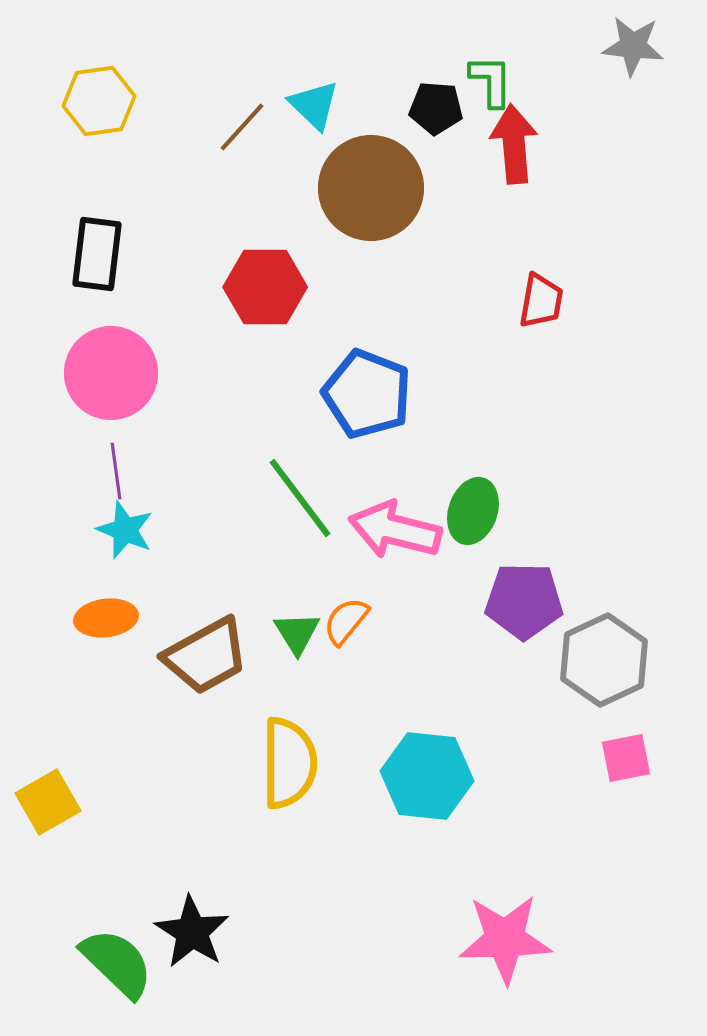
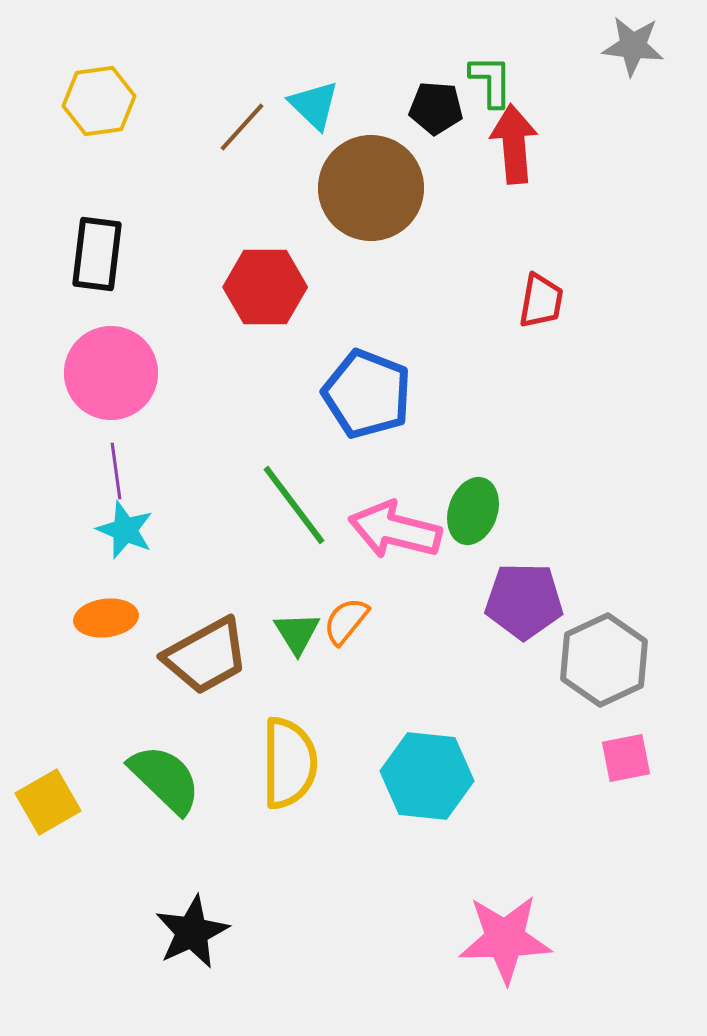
green line: moved 6 px left, 7 px down
black star: rotated 14 degrees clockwise
green semicircle: moved 48 px right, 184 px up
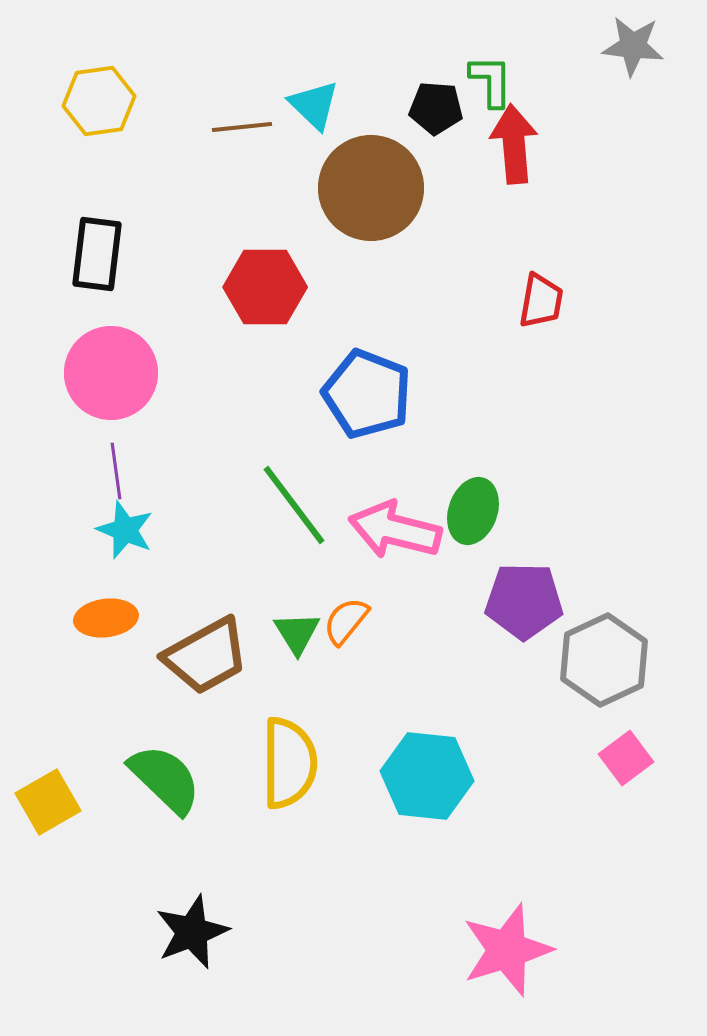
brown line: rotated 42 degrees clockwise
pink square: rotated 26 degrees counterclockwise
black star: rotated 4 degrees clockwise
pink star: moved 2 px right, 11 px down; rotated 16 degrees counterclockwise
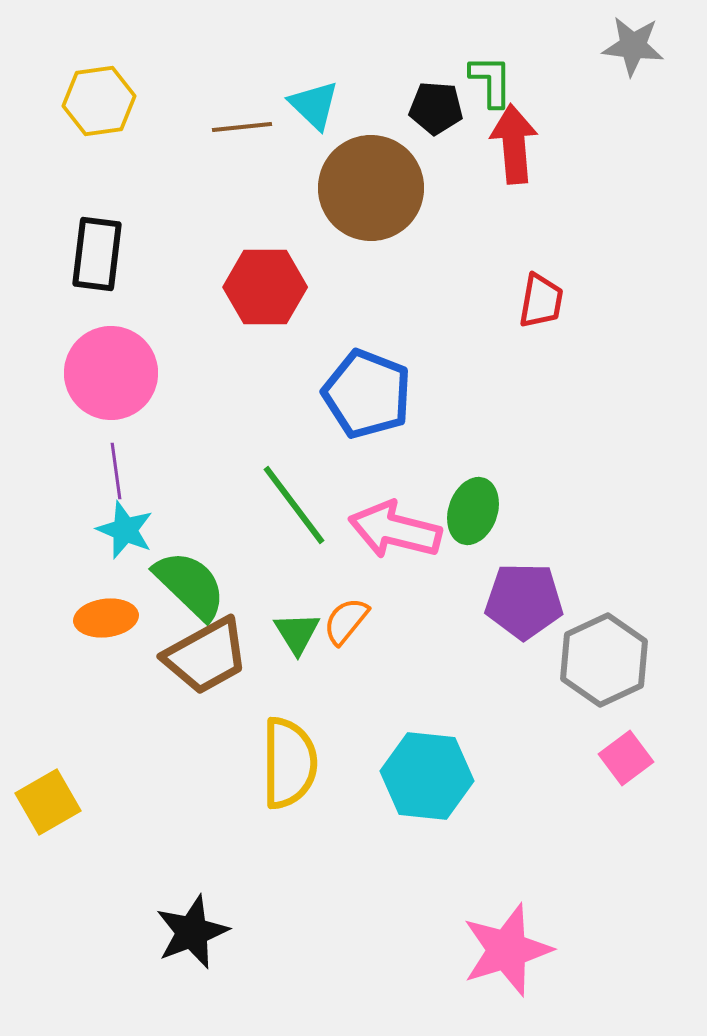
green semicircle: moved 25 px right, 194 px up
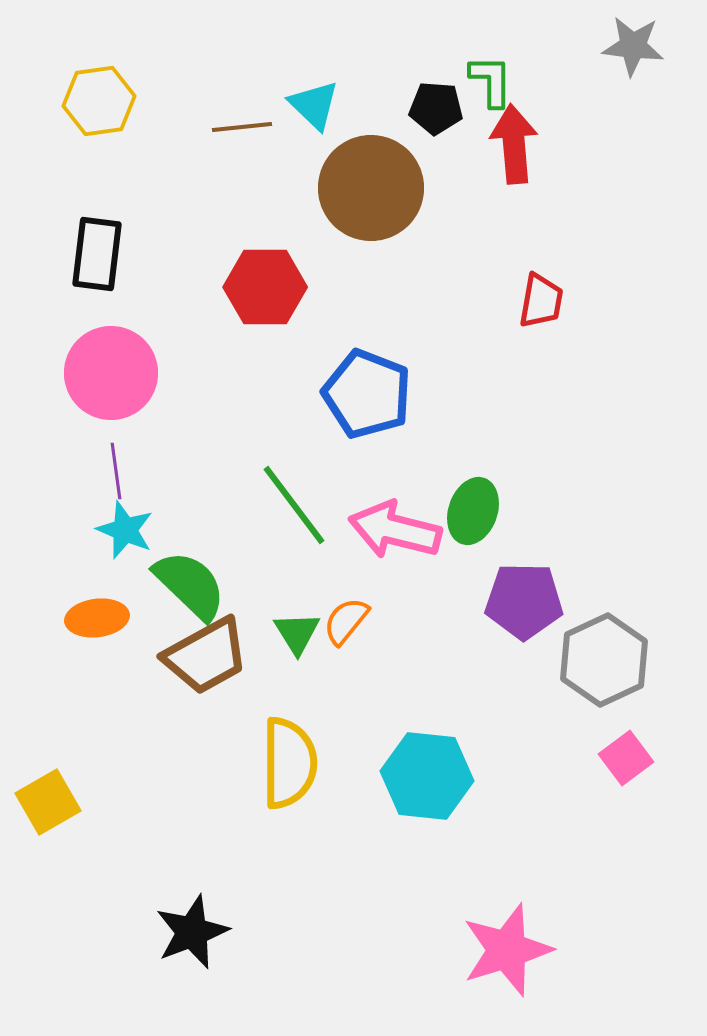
orange ellipse: moved 9 px left
